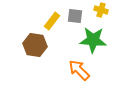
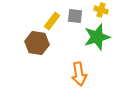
green star: moved 4 px right, 3 px up; rotated 20 degrees counterclockwise
brown hexagon: moved 2 px right, 2 px up
orange arrow: moved 4 px down; rotated 145 degrees counterclockwise
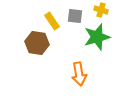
yellow rectangle: rotated 72 degrees counterclockwise
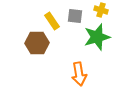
brown hexagon: rotated 10 degrees counterclockwise
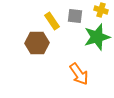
orange arrow: rotated 25 degrees counterclockwise
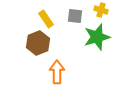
yellow rectangle: moved 6 px left, 2 px up
brown hexagon: moved 1 px right; rotated 20 degrees counterclockwise
orange arrow: moved 22 px left, 2 px up; rotated 145 degrees counterclockwise
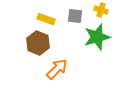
yellow rectangle: rotated 36 degrees counterclockwise
brown hexagon: rotated 15 degrees counterclockwise
orange arrow: moved 3 px up; rotated 45 degrees clockwise
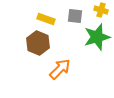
orange arrow: moved 3 px right
